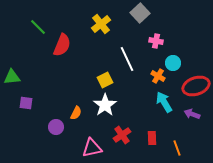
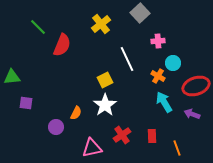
pink cross: moved 2 px right; rotated 16 degrees counterclockwise
red rectangle: moved 2 px up
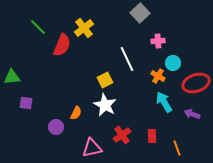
yellow cross: moved 17 px left, 4 px down
red ellipse: moved 3 px up
white star: rotated 10 degrees counterclockwise
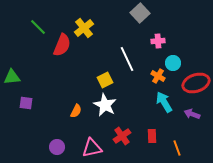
orange semicircle: moved 2 px up
purple circle: moved 1 px right, 20 px down
red cross: moved 1 px down
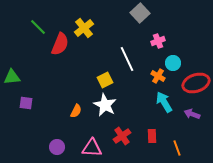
pink cross: rotated 16 degrees counterclockwise
red semicircle: moved 2 px left, 1 px up
pink triangle: rotated 15 degrees clockwise
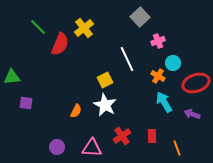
gray square: moved 4 px down
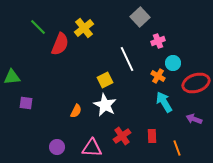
purple arrow: moved 2 px right, 5 px down
